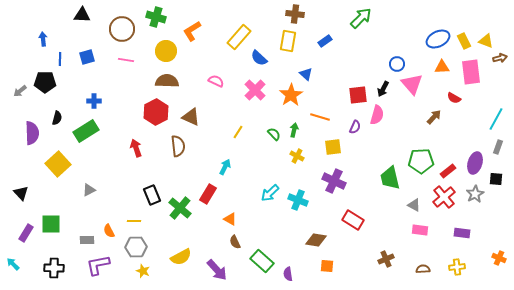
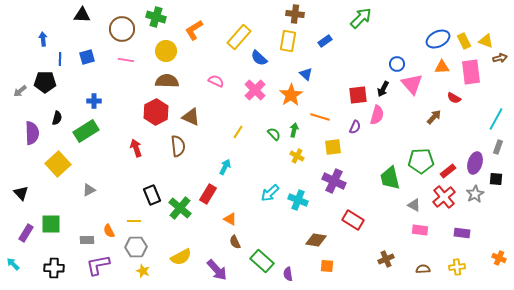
orange L-shape at (192, 31): moved 2 px right, 1 px up
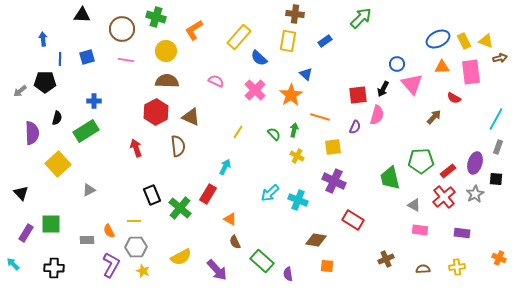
purple L-shape at (98, 265): moved 13 px right; rotated 130 degrees clockwise
